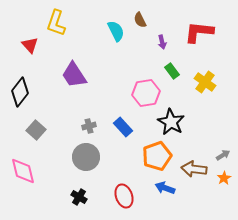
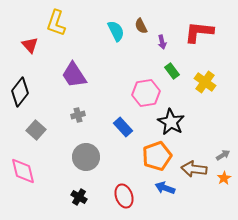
brown semicircle: moved 1 px right, 6 px down
gray cross: moved 11 px left, 11 px up
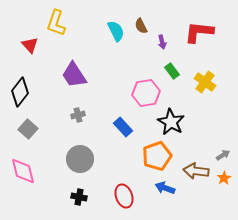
gray square: moved 8 px left, 1 px up
gray circle: moved 6 px left, 2 px down
brown arrow: moved 2 px right, 2 px down
black cross: rotated 21 degrees counterclockwise
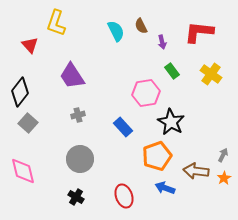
purple trapezoid: moved 2 px left, 1 px down
yellow cross: moved 6 px right, 8 px up
gray square: moved 6 px up
gray arrow: rotated 32 degrees counterclockwise
black cross: moved 3 px left; rotated 21 degrees clockwise
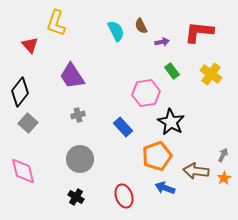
purple arrow: rotated 88 degrees counterclockwise
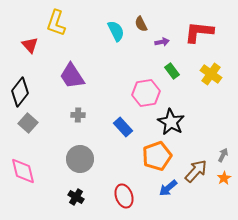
brown semicircle: moved 2 px up
gray cross: rotated 16 degrees clockwise
brown arrow: rotated 125 degrees clockwise
blue arrow: moved 3 px right; rotated 60 degrees counterclockwise
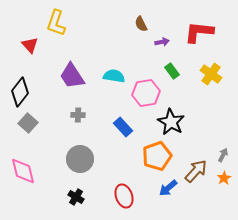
cyan semicircle: moved 2 px left, 45 px down; rotated 55 degrees counterclockwise
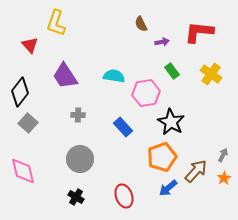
purple trapezoid: moved 7 px left
orange pentagon: moved 5 px right, 1 px down
